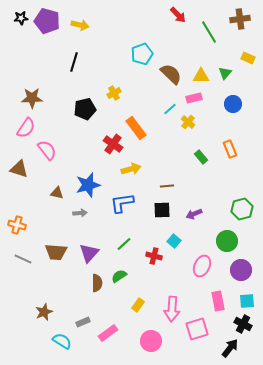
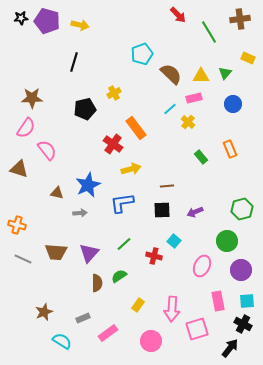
blue star at (88, 185): rotated 10 degrees counterclockwise
purple arrow at (194, 214): moved 1 px right, 2 px up
gray rectangle at (83, 322): moved 4 px up
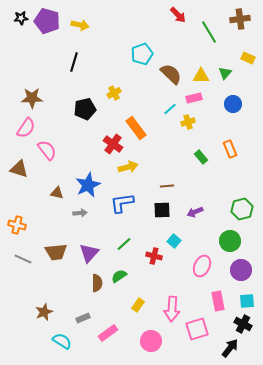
yellow cross at (188, 122): rotated 32 degrees clockwise
yellow arrow at (131, 169): moved 3 px left, 2 px up
green circle at (227, 241): moved 3 px right
brown trapezoid at (56, 252): rotated 10 degrees counterclockwise
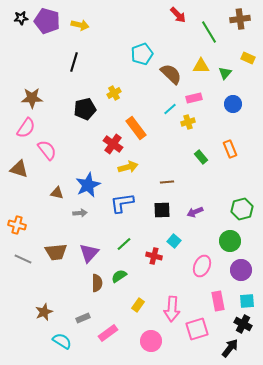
yellow triangle at (201, 76): moved 10 px up
brown line at (167, 186): moved 4 px up
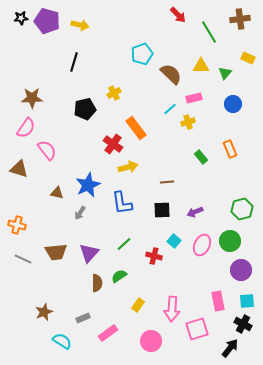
blue L-shape at (122, 203): rotated 90 degrees counterclockwise
gray arrow at (80, 213): rotated 128 degrees clockwise
pink ellipse at (202, 266): moved 21 px up
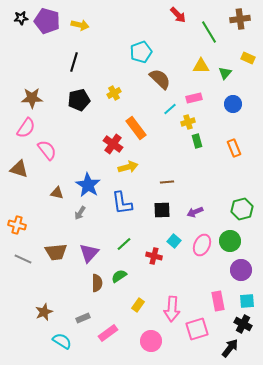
cyan pentagon at (142, 54): moved 1 px left, 2 px up
brown semicircle at (171, 74): moved 11 px left, 5 px down
black pentagon at (85, 109): moved 6 px left, 9 px up
orange rectangle at (230, 149): moved 4 px right, 1 px up
green rectangle at (201, 157): moved 4 px left, 16 px up; rotated 24 degrees clockwise
blue star at (88, 185): rotated 15 degrees counterclockwise
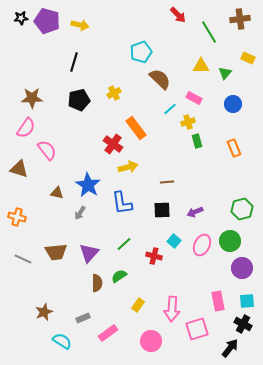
pink rectangle at (194, 98): rotated 42 degrees clockwise
orange cross at (17, 225): moved 8 px up
purple circle at (241, 270): moved 1 px right, 2 px up
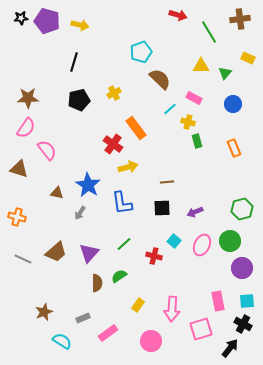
red arrow at (178, 15): rotated 30 degrees counterclockwise
brown star at (32, 98): moved 4 px left
yellow cross at (188, 122): rotated 32 degrees clockwise
black square at (162, 210): moved 2 px up
brown trapezoid at (56, 252): rotated 35 degrees counterclockwise
pink square at (197, 329): moved 4 px right
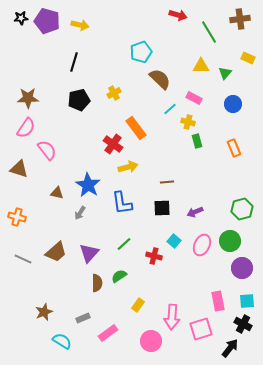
pink arrow at (172, 309): moved 8 px down
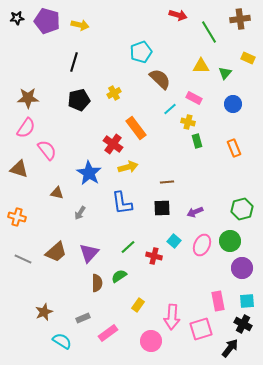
black star at (21, 18): moved 4 px left
blue star at (88, 185): moved 1 px right, 12 px up
green line at (124, 244): moved 4 px right, 3 px down
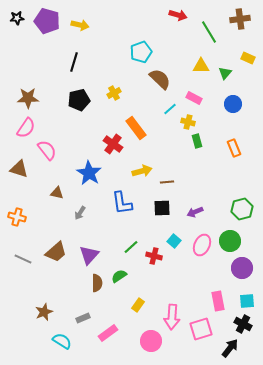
yellow arrow at (128, 167): moved 14 px right, 4 px down
green line at (128, 247): moved 3 px right
purple triangle at (89, 253): moved 2 px down
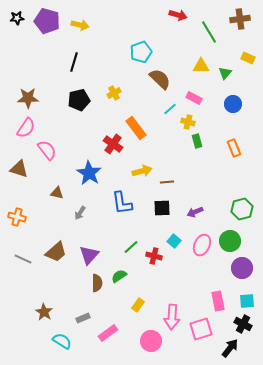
brown star at (44, 312): rotated 18 degrees counterclockwise
